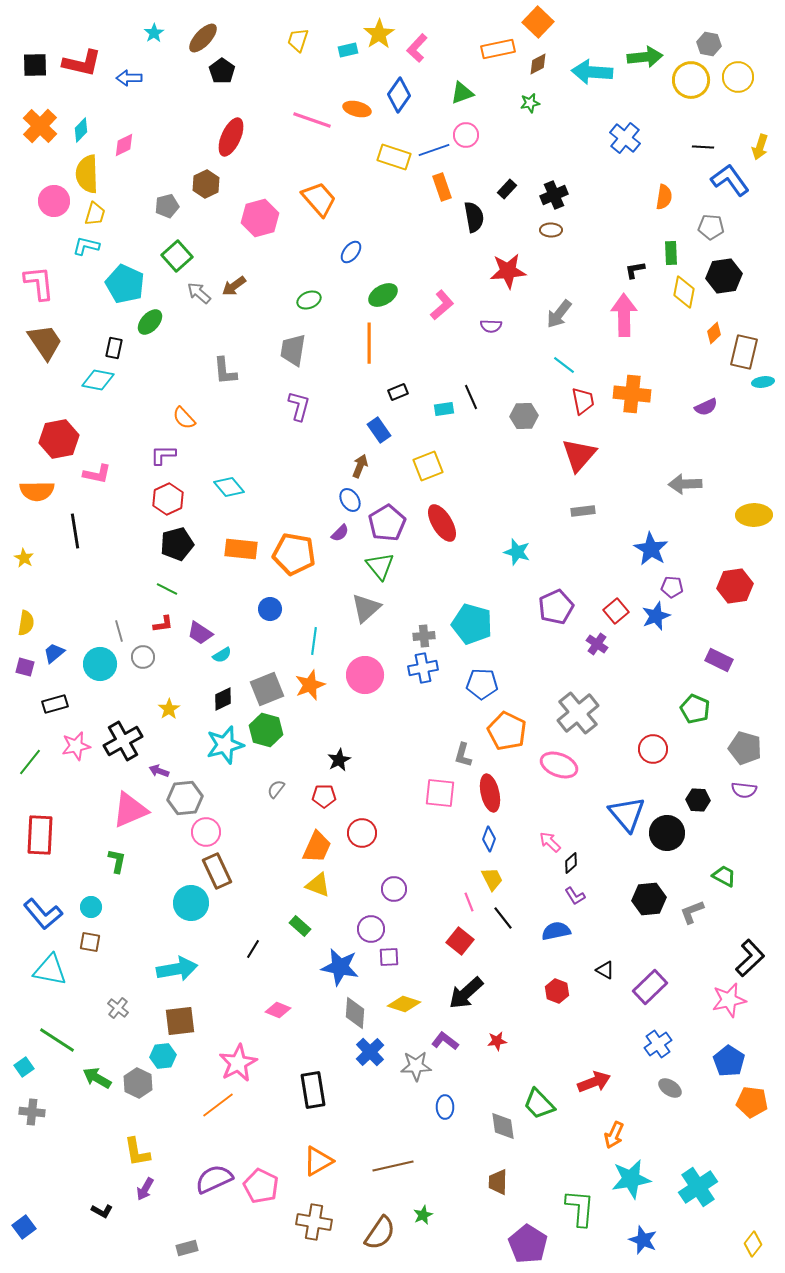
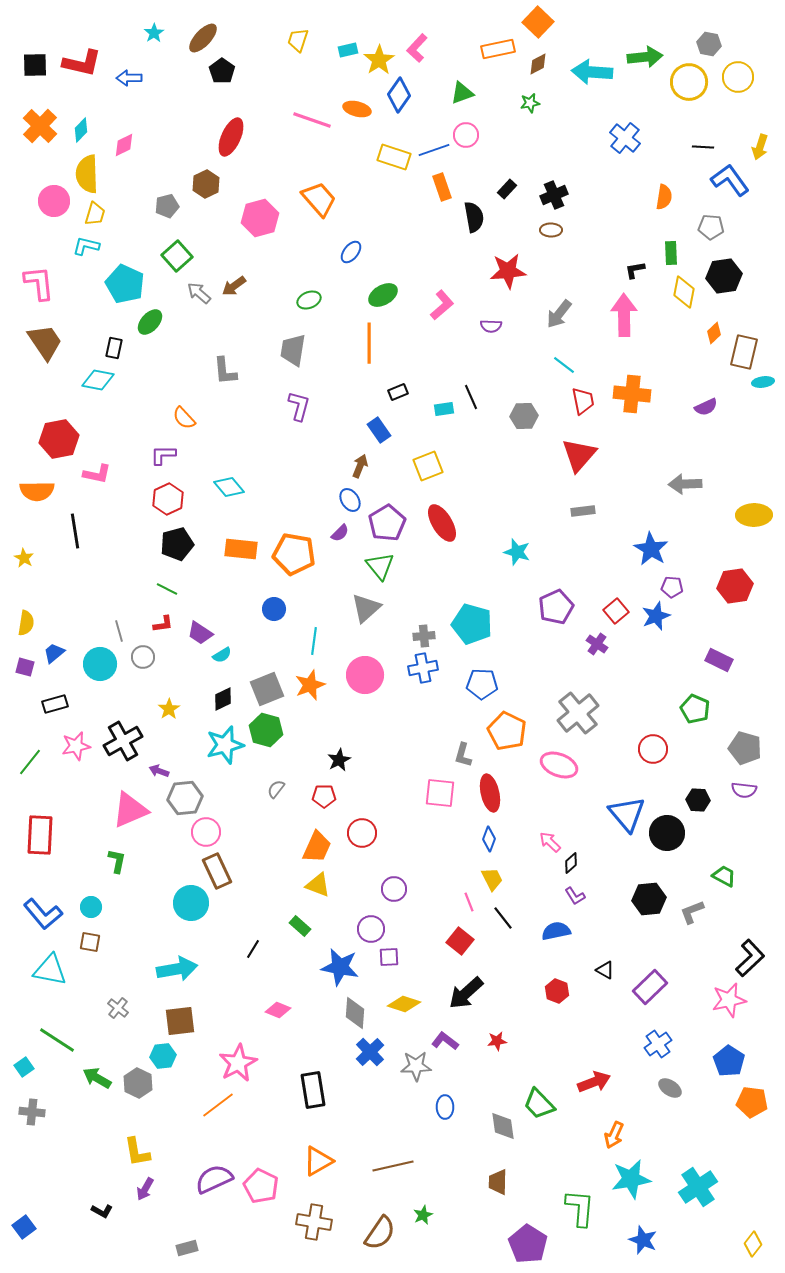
yellow star at (379, 34): moved 26 px down
yellow circle at (691, 80): moved 2 px left, 2 px down
blue circle at (270, 609): moved 4 px right
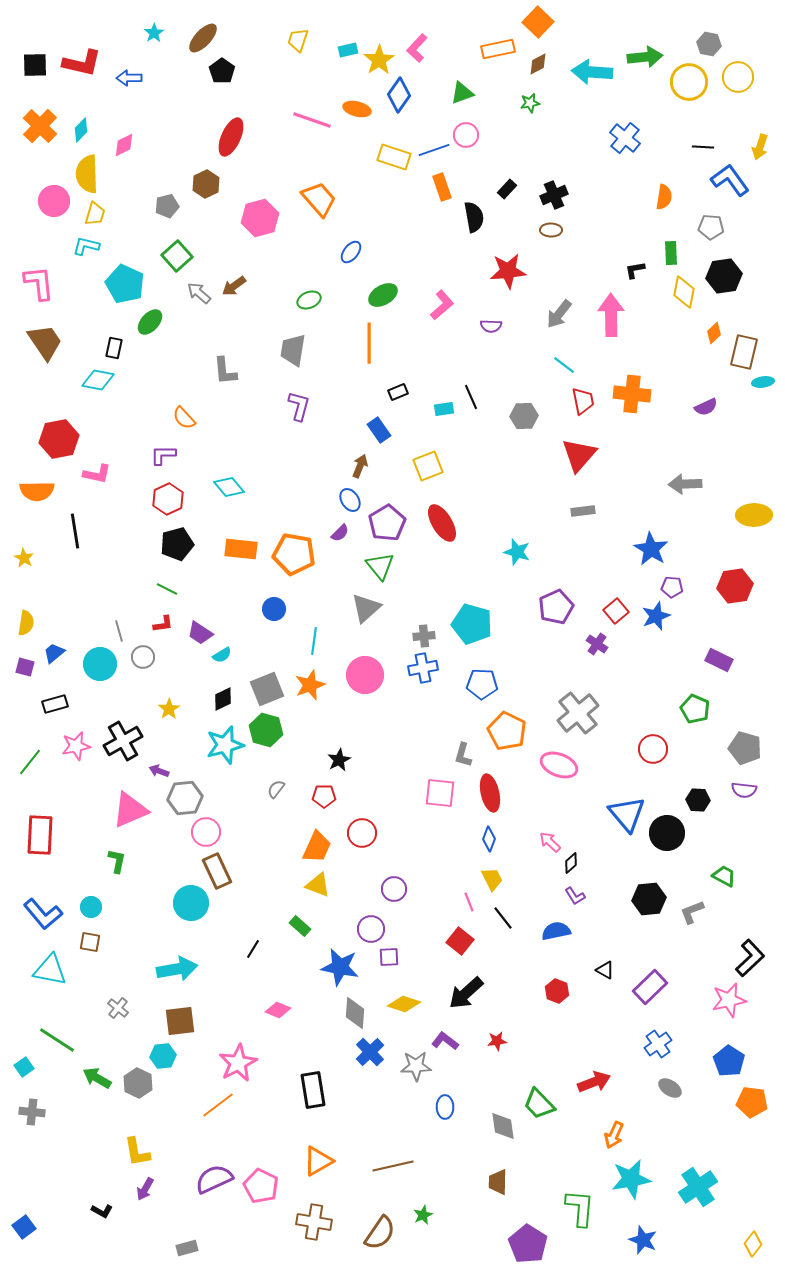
pink arrow at (624, 315): moved 13 px left
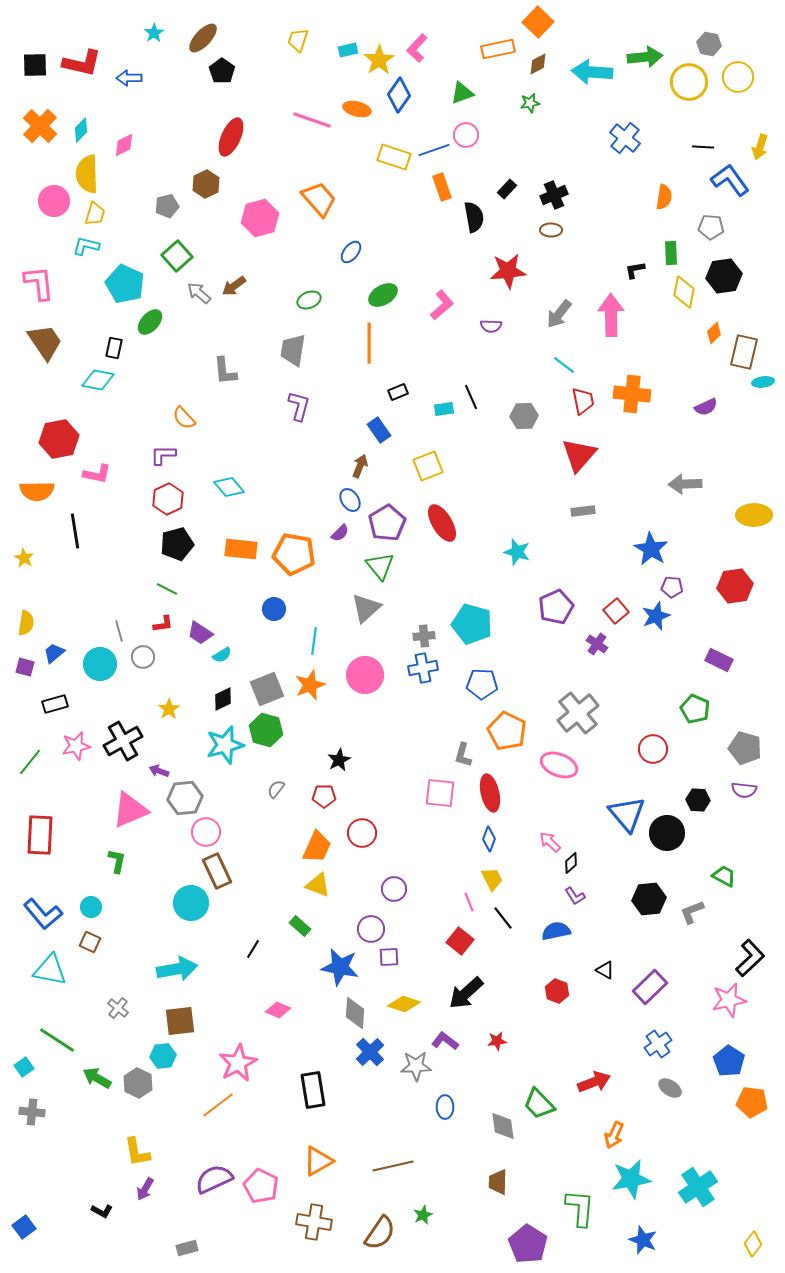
brown square at (90, 942): rotated 15 degrees clockwise
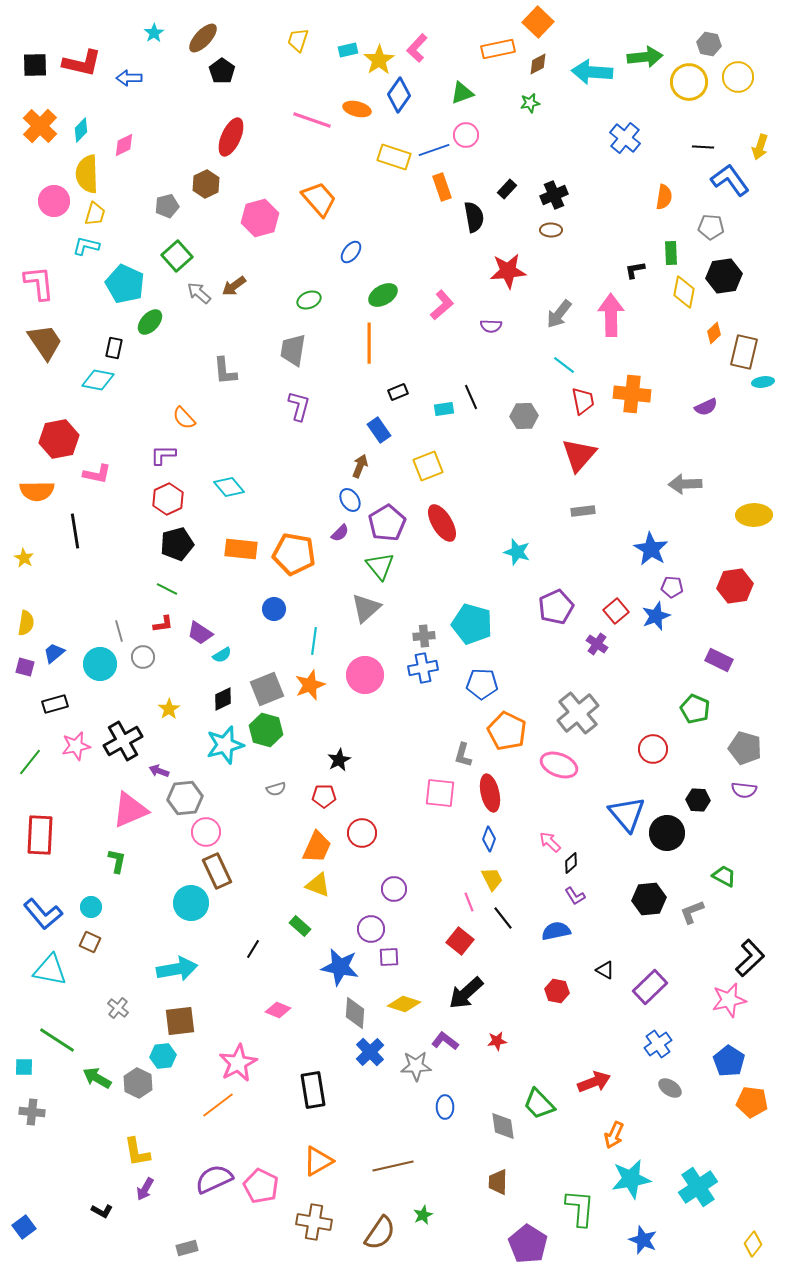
gray semicircle at (276, 789): rotated 144 degrees counterclockwise
red hexagon at (557, 991): rotated 10 degrees counterclockwise
cyan square at (24, 1067): rotated 36 degrees clockwise
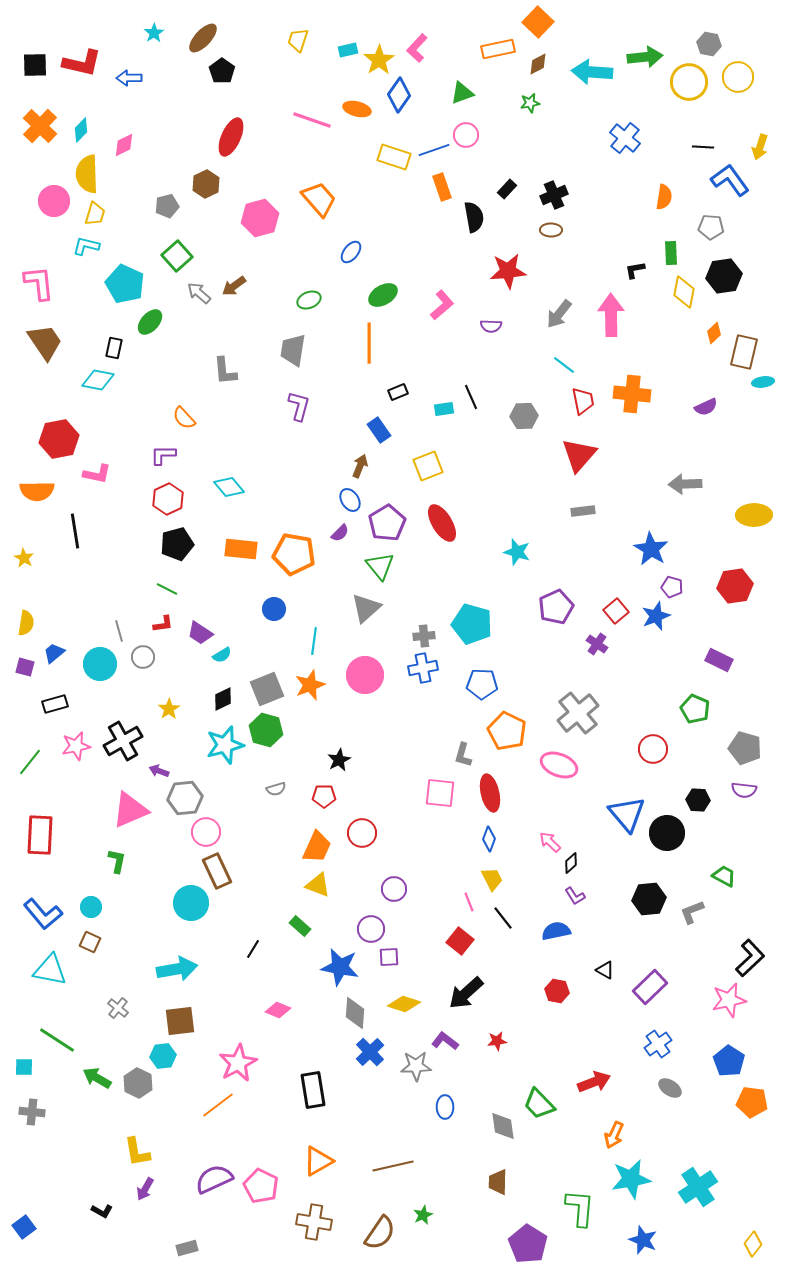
purple pentagon at (672, 587): rotated 10 degrees clockwise
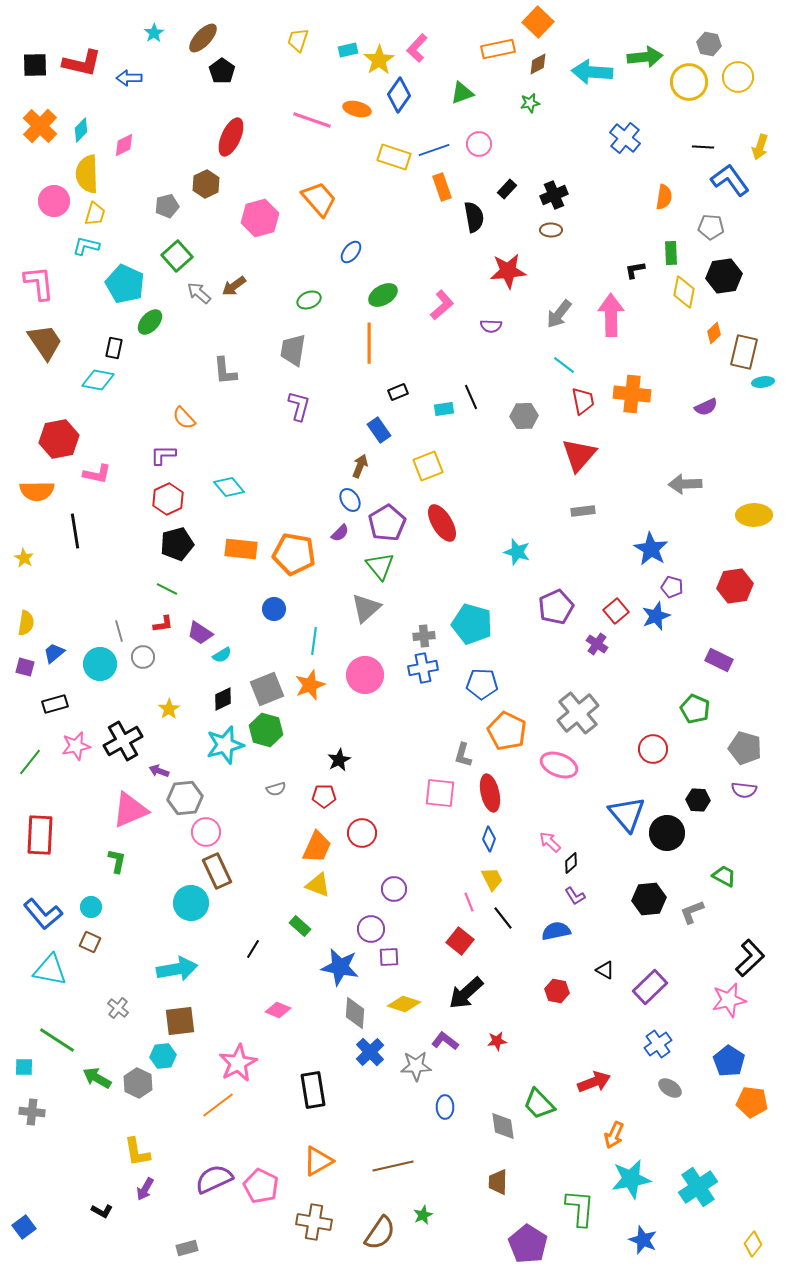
pink circle at (466, 135): moved 13 px right, 9 px down
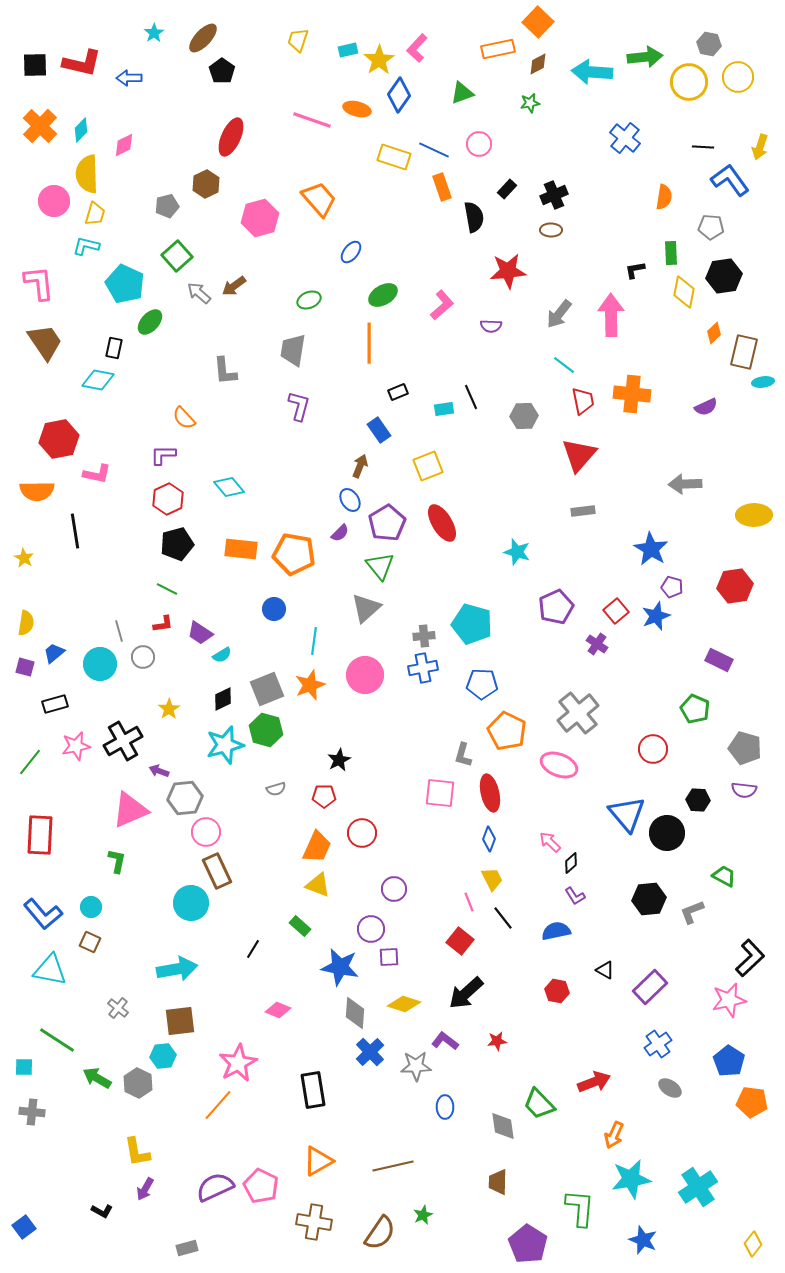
blue line at (434, 150): rotated 44 degrees clockwise
orange line at (218, 1105): rotated 12 degrees counterclockwise
purple semicircle at (214, 1179): moved 1 px right, 8 px down
